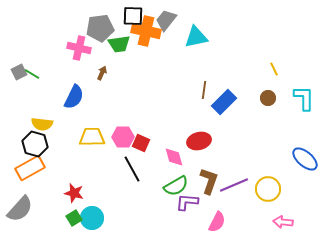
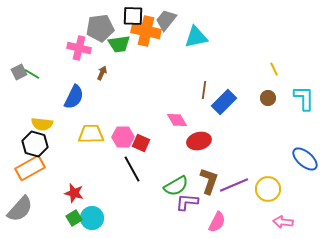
yellow trapezoid: moved 1 px left, 3 px up
pink diamond: moved 3 px right, 37 px up; rotated 15 degrees counterclockwise
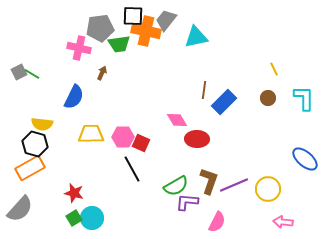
red ellipse: moved 2 px left, 2 px up; rotated 15 degrees clockwise
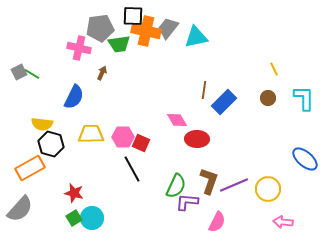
gray trapezoid: moved 2 px right, 8 px down
black hexagon: moved 16 px right
green semicircle: rotated 35 degrees counterclockwise
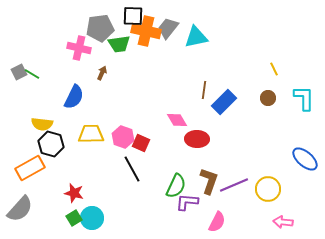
pink hexagon: rotated 20 degrees clockwise
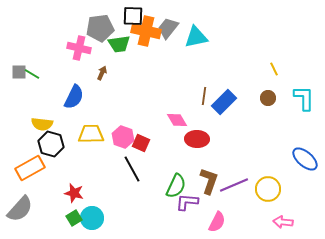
gray square: rotated 28 degrees clockwise
brown line: moved 6 px down
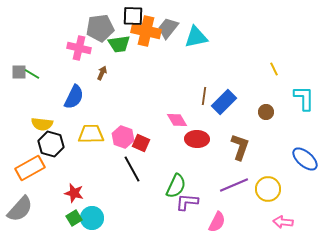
brown circle: moved 2 px left, 14 px down
brown L-shape: moved 31 px right, 34 px up
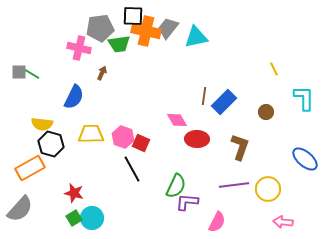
purple line: rotated 16 degrees clockwise
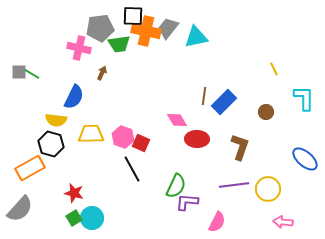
yellow semicircle: moved 14 px right, 4 px up
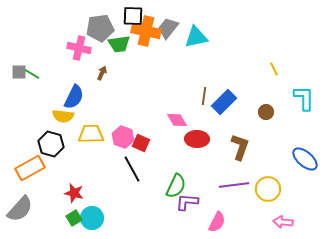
yellow semicircle: moved 7 px right, 4 px up
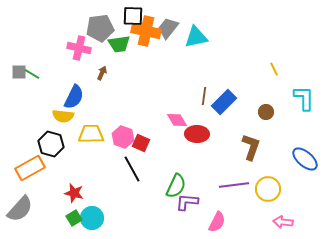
red ellipse: moved 5 px up
brown L-shape: moved 11 px right
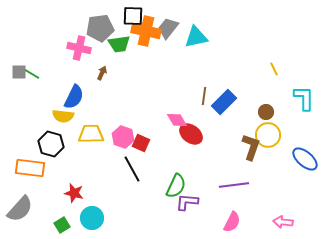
red ellipse: moved 6 px left; rotated 35 degrees clockwise
orange rectangle: rotated 36 degrees clockwise
yellow circle: moved 54 px up
green square: moved 12 px left, 7 px down
pink semicircle: moved 15 px right
